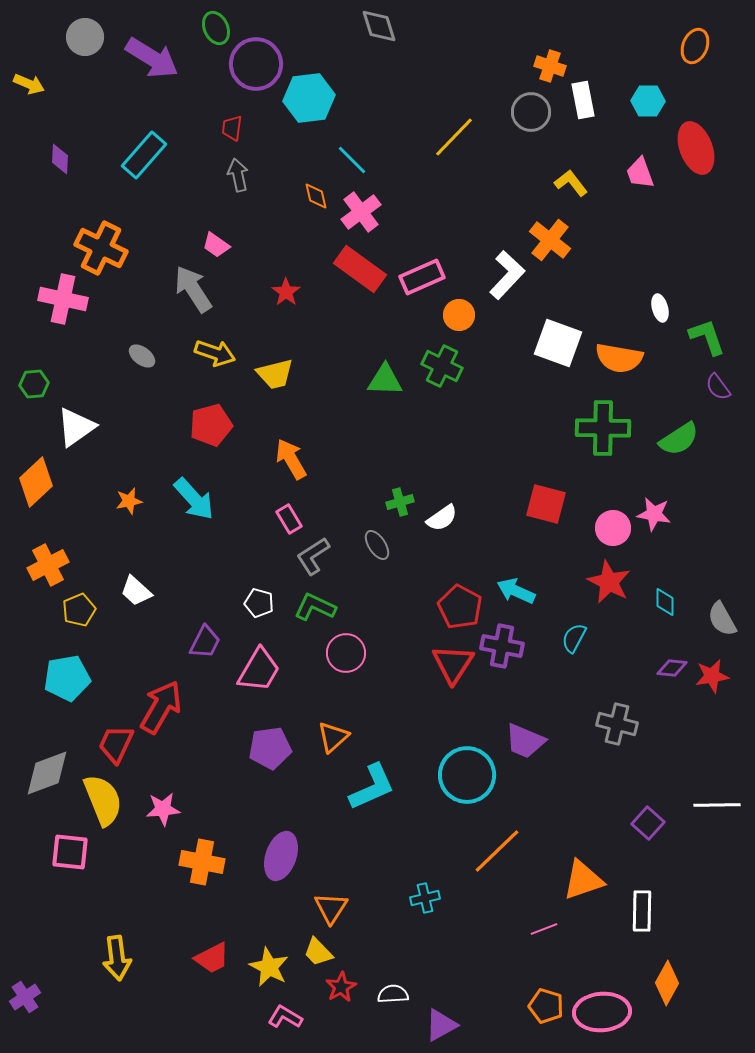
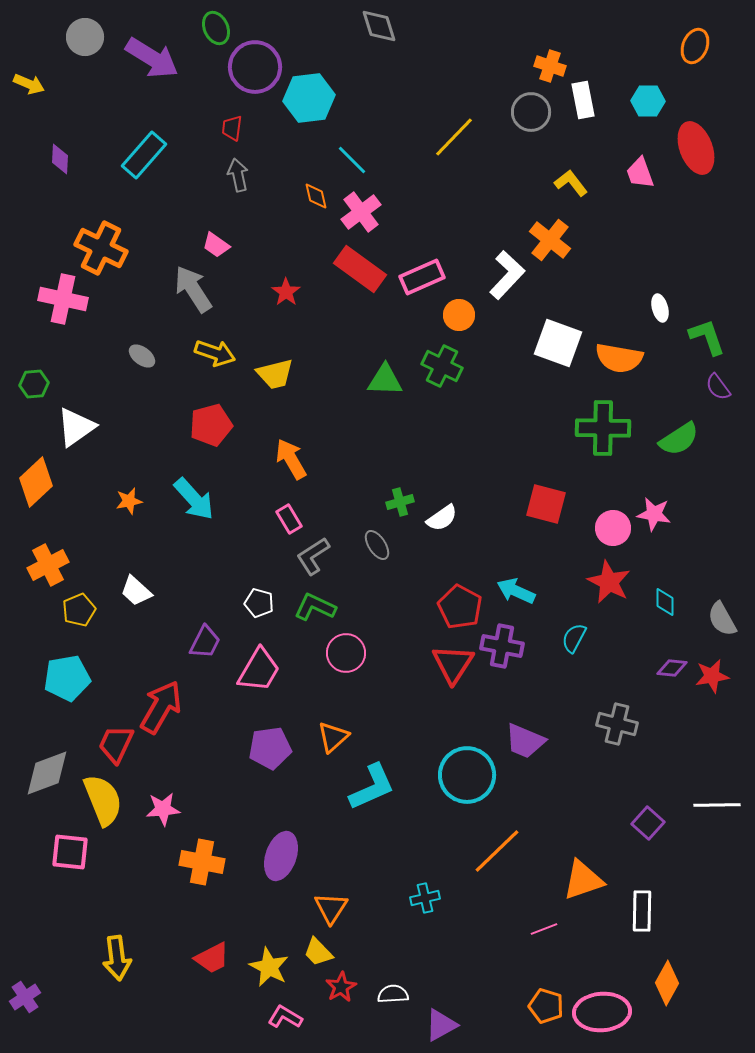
purple circle at (256, 64): moved 1 px left, 3 px down
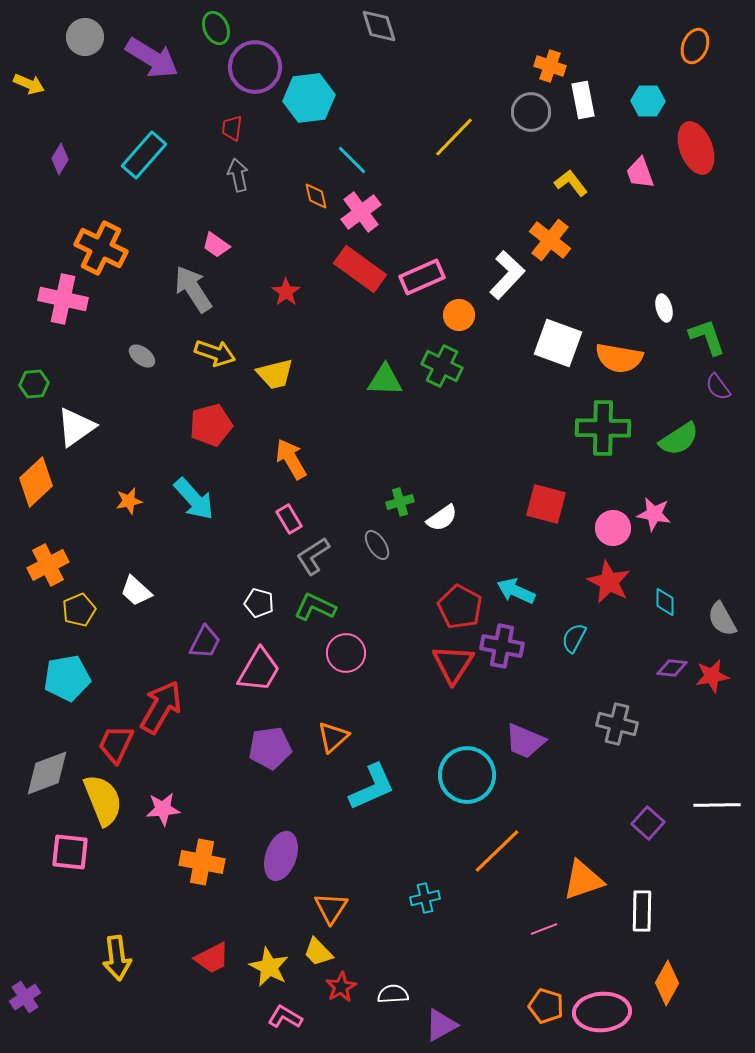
purple diamond at (60, 159): rotated 28 degrees clockwise
white ellipse at (660, 308): moved 4 px right
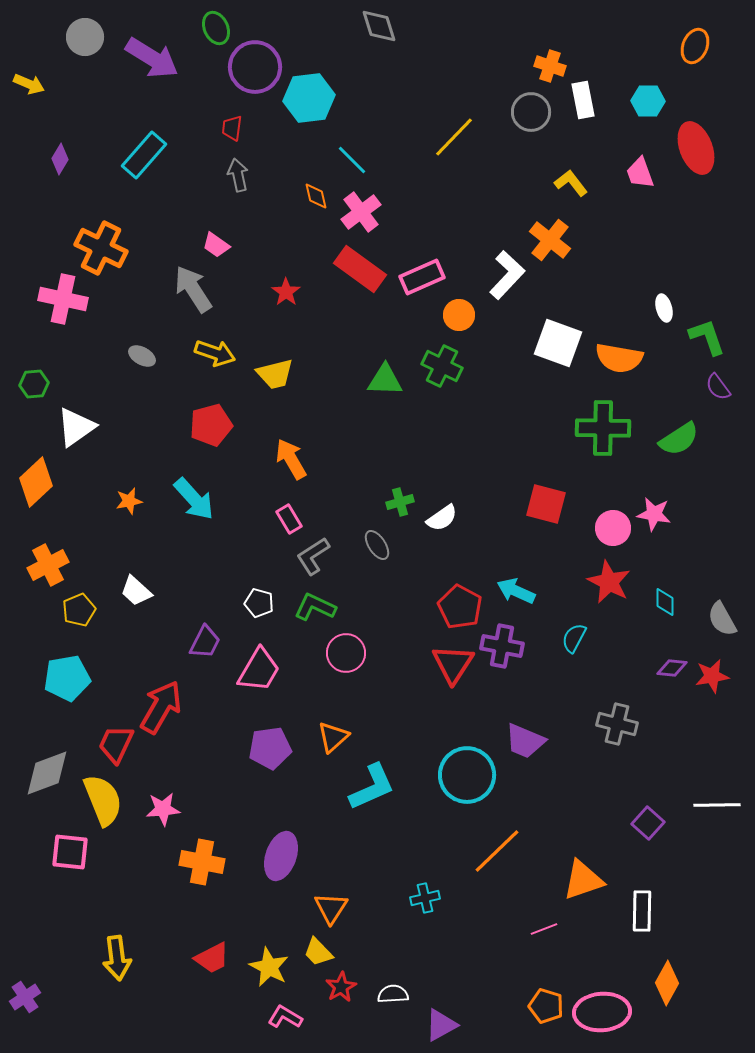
gray ellipse at (142, 356): rotated 8 degrees counterclockwise
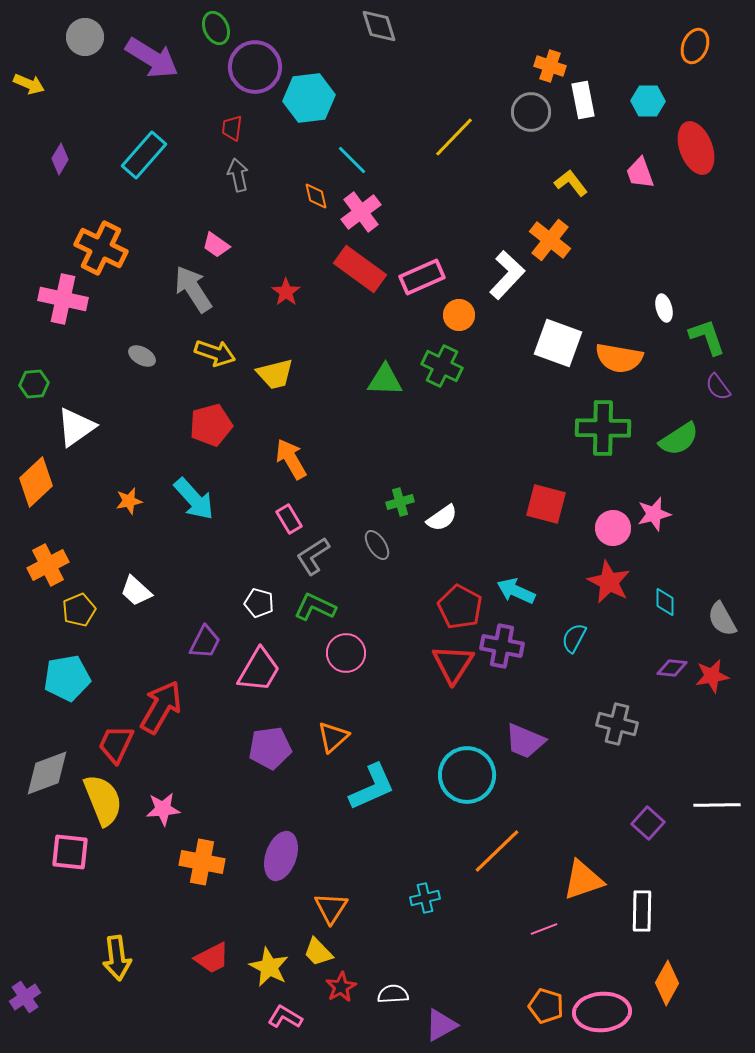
pink star at (654, 514): rotated 24 degrees counterclockwise
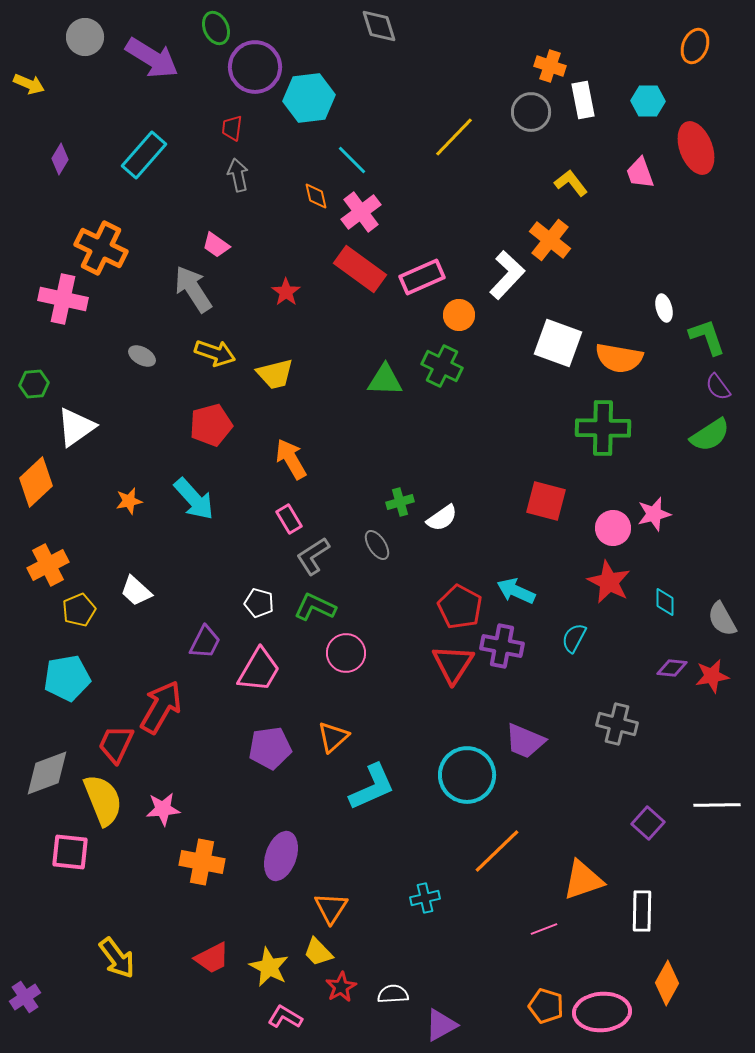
green semicircle at (679, 439): moved 31 px right, 4 px up
red square at (546, 504): moved 3 px up
yellow arrow at (117, 958): rotated 30 degrees counterclockwise
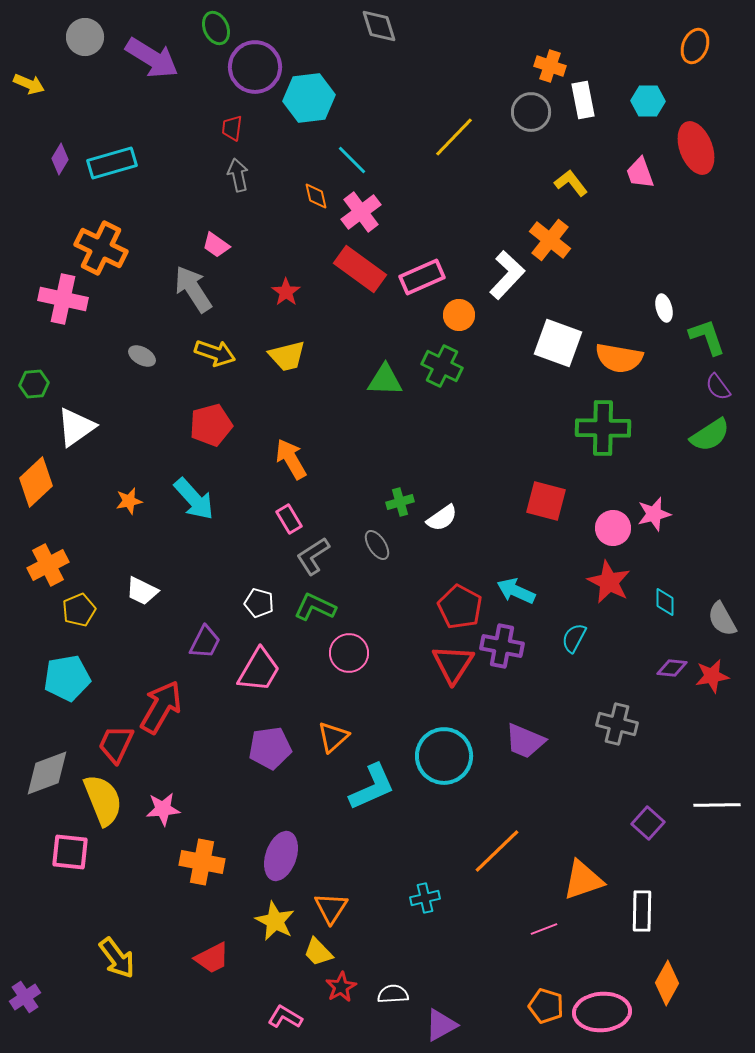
cyan rectangle at (144, 155): moved 32 px left, 8 px down; rotated 33 degrees clockwise
yellow trapezoid at (275, 374): moved 12 px right, 18 px up
white trapezoid at (136, 591): moved 6 px right; rotated 16 degrees counterclockwise
pink circle at (346, 653): moved 3 px right
cyan circle at (467, 775): moved 23 px left, 19 px up
yellow star at (269, 967): moved 6 px right, 46 px up
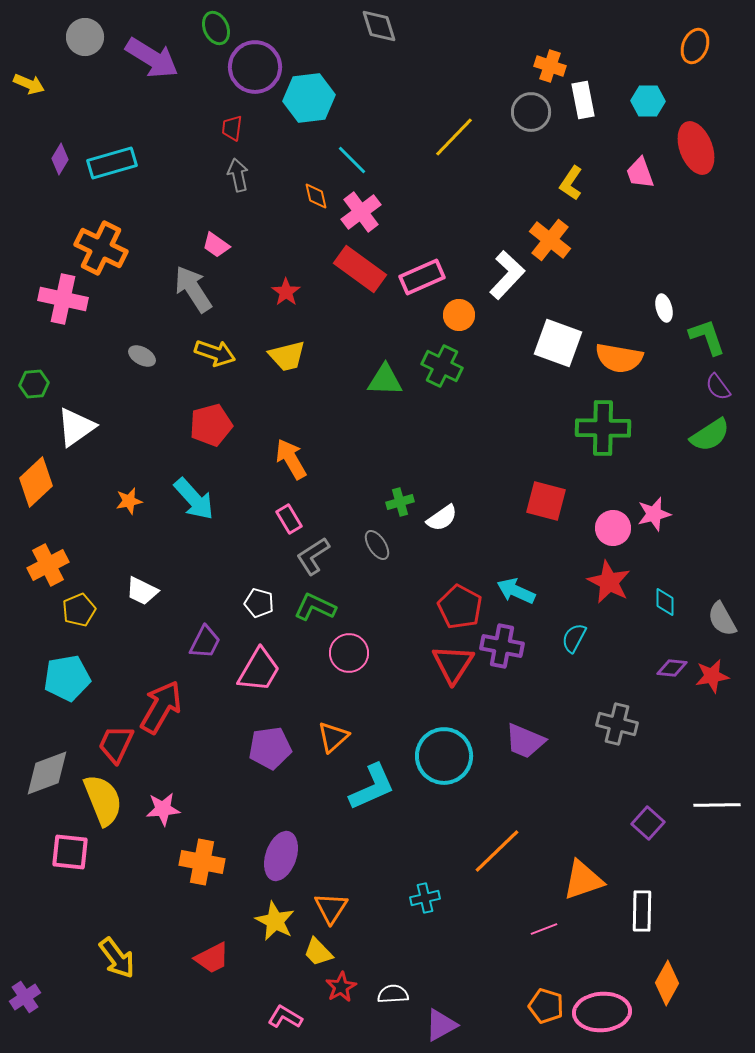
yellow L-shape at (571, 183): rotated 108 degrees counterclockwise
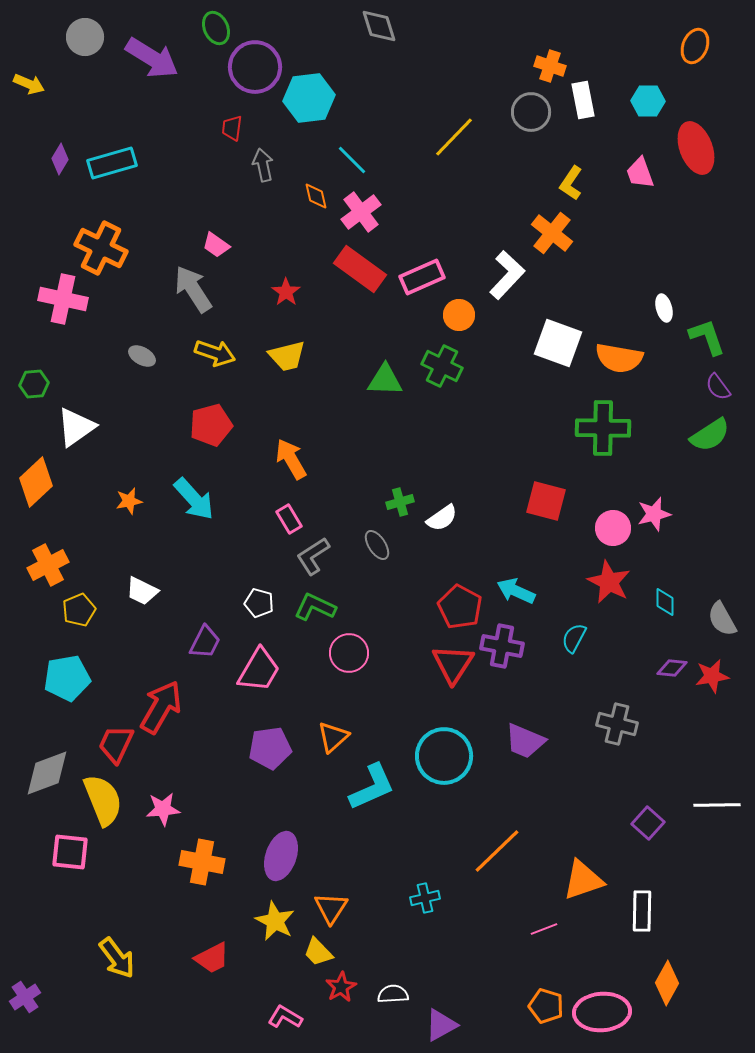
gray arrow at (238, 175): moved 25 px right, 10 px up
orange cross at (550, 240): moved 2 px right, 7 px up
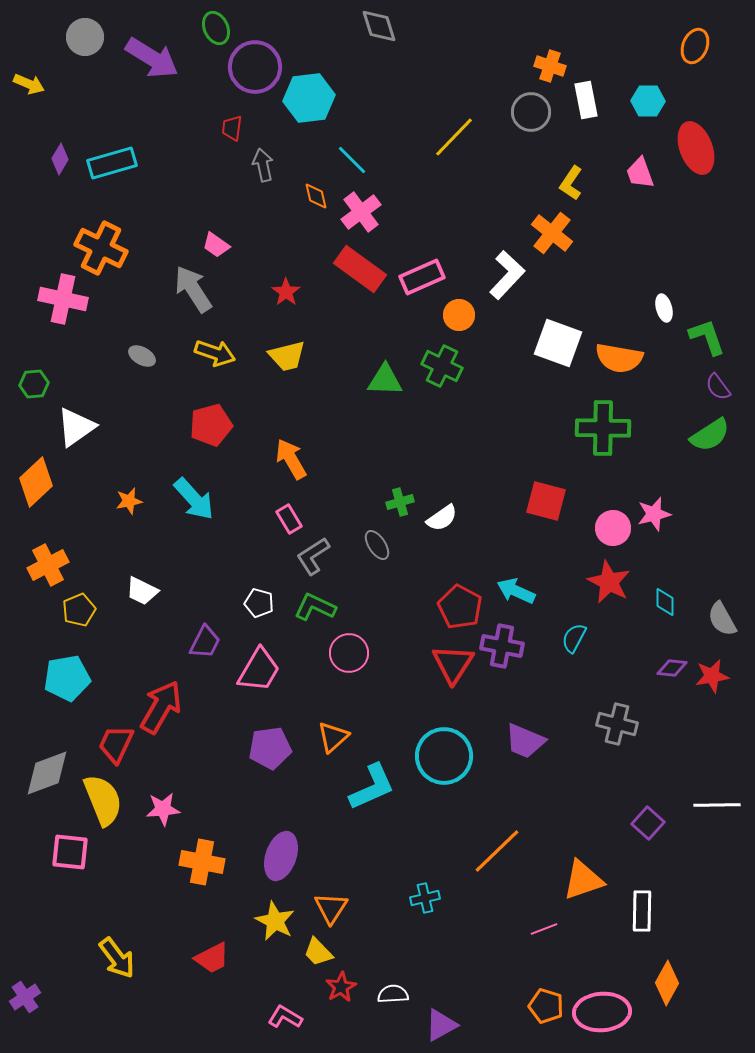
white rectangle at (583, 100): moved 3 px right
